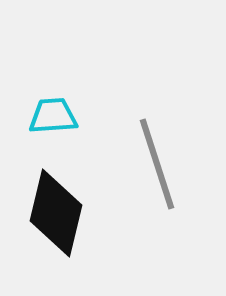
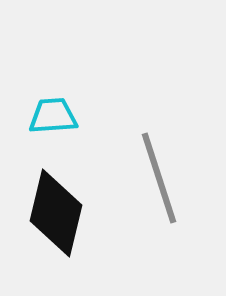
gray line: moved 2 px right, 14 px down
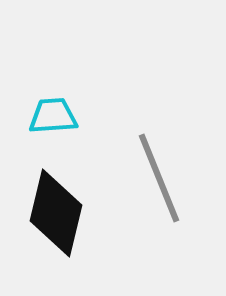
gray line: rotated 4 degrees counterclockwise
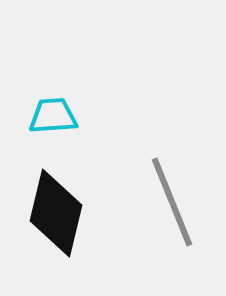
gray line: moved 13 px right, 24 px down
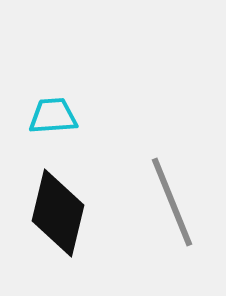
black diamond: moved 2 px right
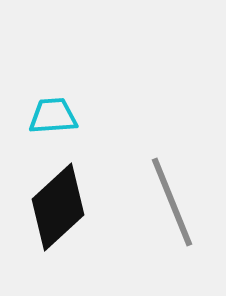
black diamond: moved 6 px up; rotated 34 degrees clockwise
